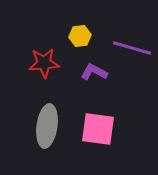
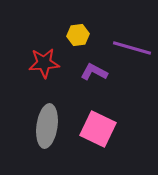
yellow hexagon: moved 2 px left, 1 px up
pink square: rotated 18 degrees clockwise
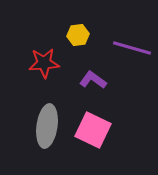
purple L-shape: moved 1 px left, 8 px down; rotated 8 degrees clockwise
pink square: moved 5 px left, 1 px down
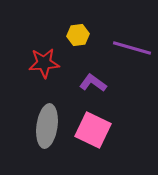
purple L-shape: moved 3 px down
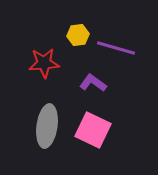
purple line: moved 16 px left
